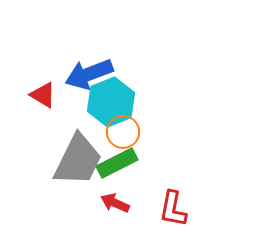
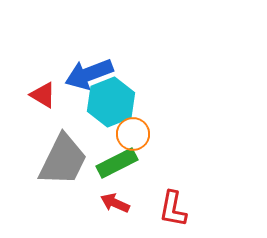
orange circle: moved 10 px right, 2 px down
gray trapezoid: moved 15 px left
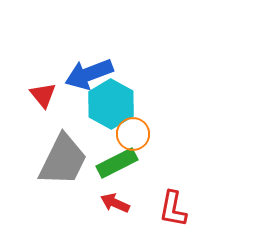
red triangle: rotated 20 degrees clockwise
cyan hexagon: moved 2 px down; rotated 9 degrees counterclockwise
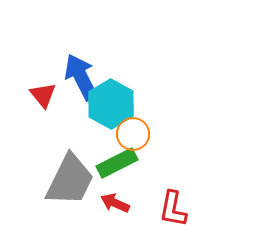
blue arrow: moved 8 px left, 3 px down; rotated 84 degrees clockwise
gray trapezoid: moved 7 px right, 20 px down
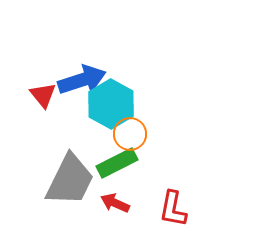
blue arrow: moved 1 px right, 3 px down; rotated 99 degrees clockwise
orange circle: moved 3 px left
